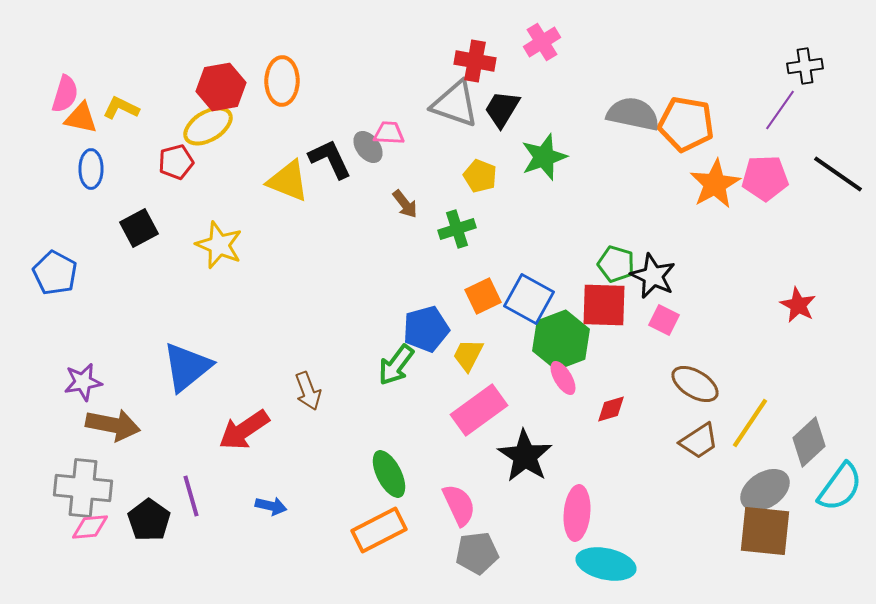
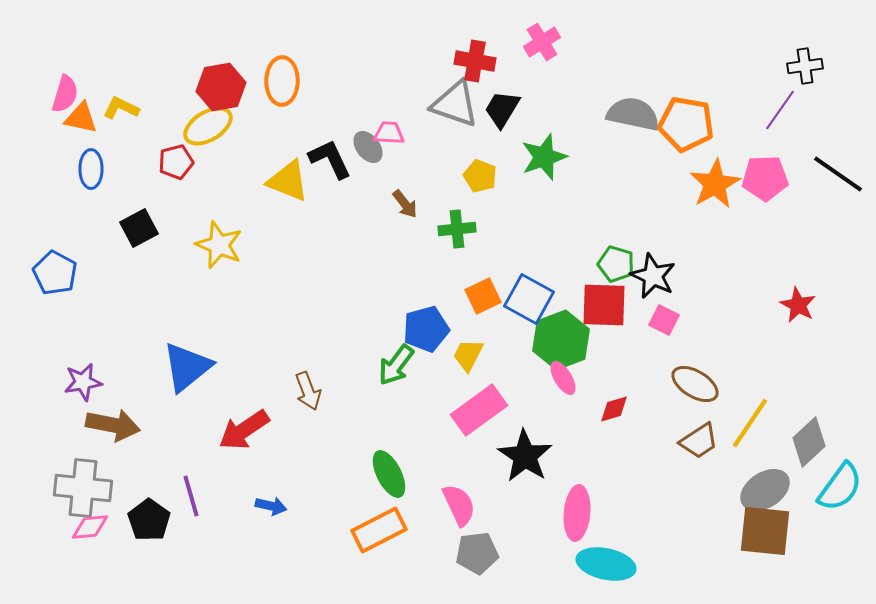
green cross at (457, 229): rotated 12 degrees clockwise
red diamond at (611, 409): moved 3 px right
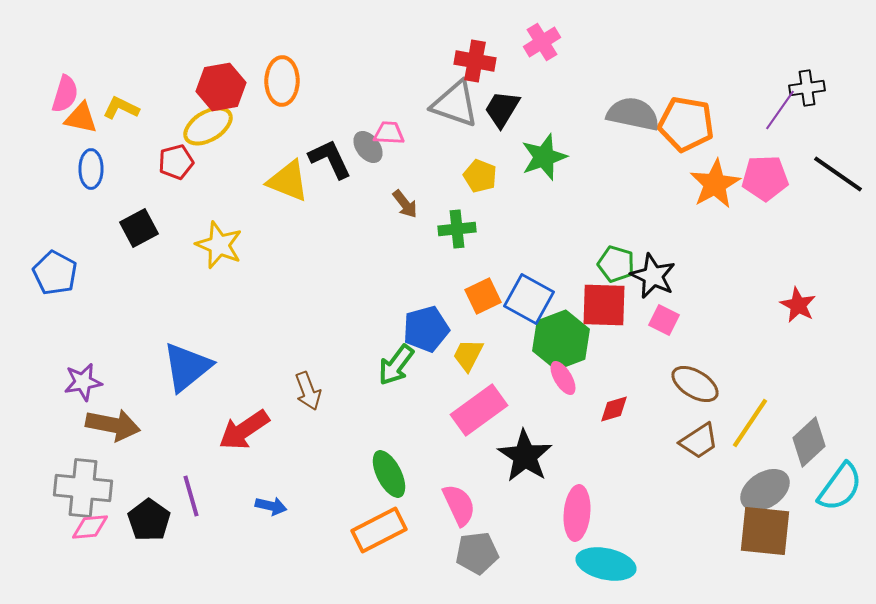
black cross at (805, 66): moved 2 px right, 22 px down
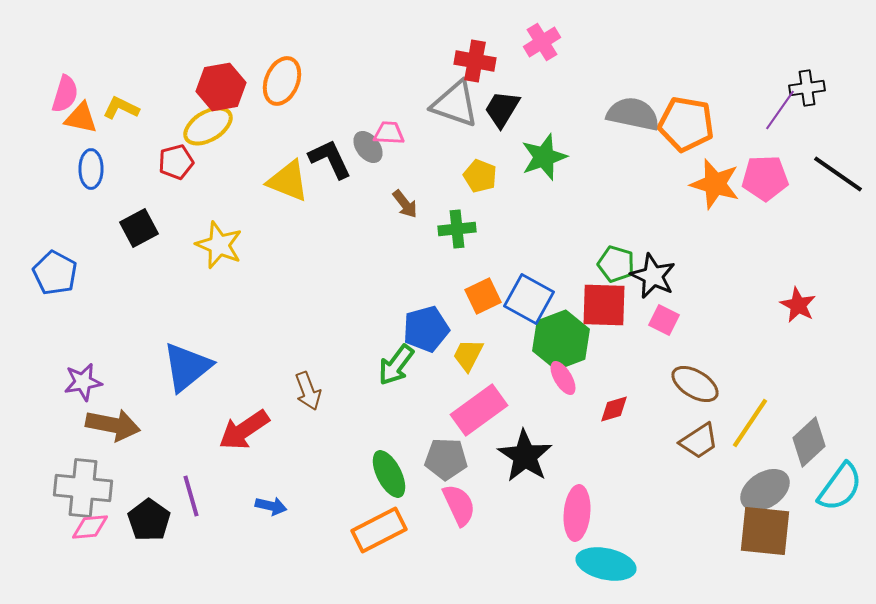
orange ellipse at (282, 81): rotated 21 degrees clockwise
orange star at (715, 184): rotated 27 degrees counterclockwise
gray pentagon at (477, 553): moved 31 px left, 94 px up; rotated 9 degrees clockwise
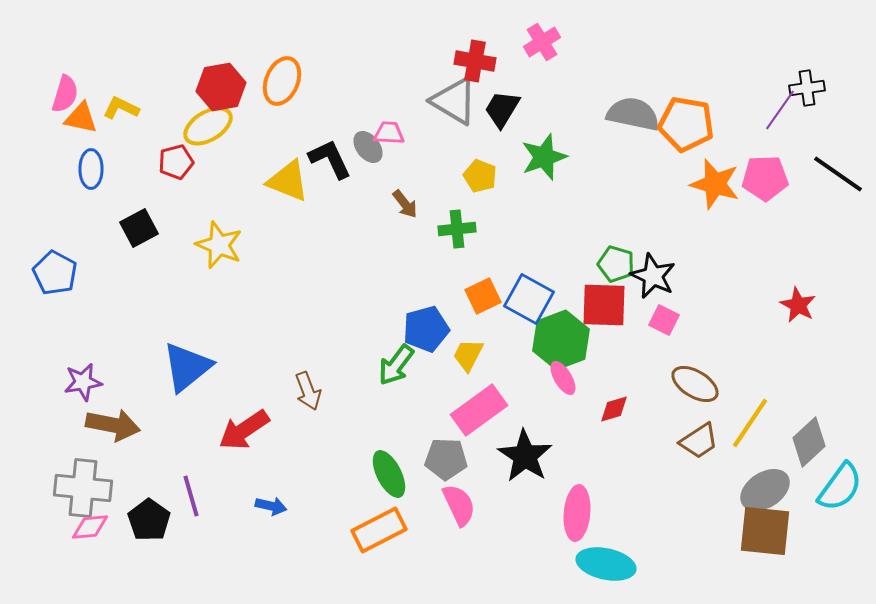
gray triangle at (455, 104): moved 1 px left, 3 px up; rotated 12 degrees clockwise
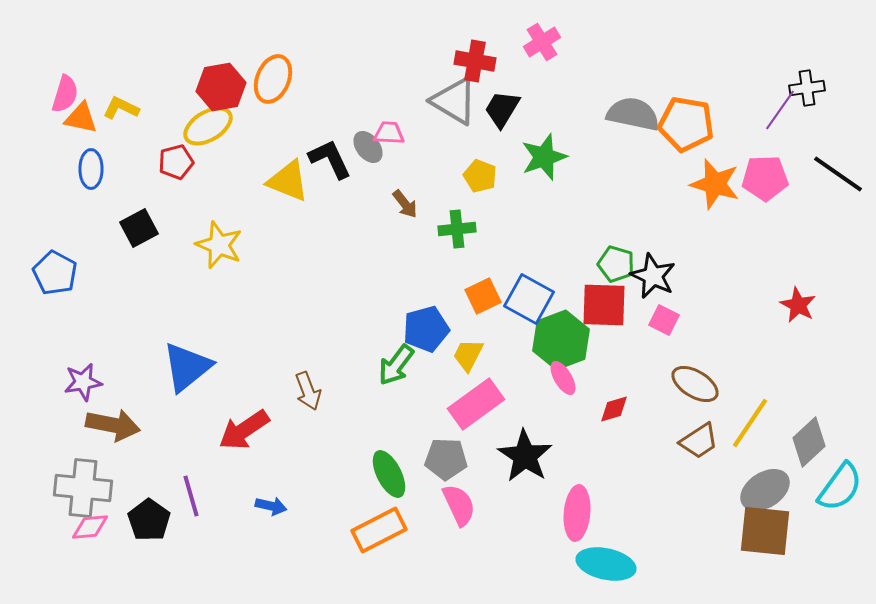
orange ellipse at (282, 81): moved 9 px left, 2 px up
pink rectangle at (479, 410): moved 3 px left, 6 px up
